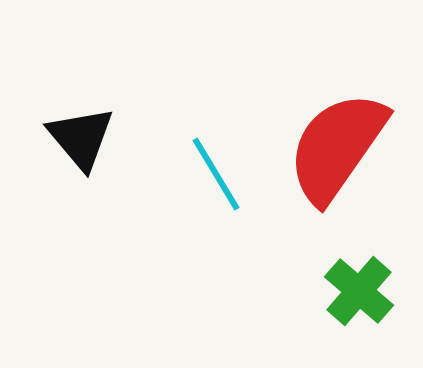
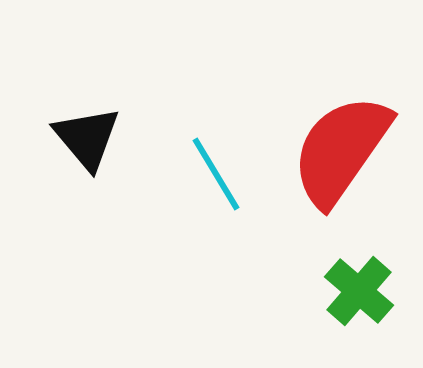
black triangle: moved 6 px right
red semicircle: moved 4 px right, 3 px down
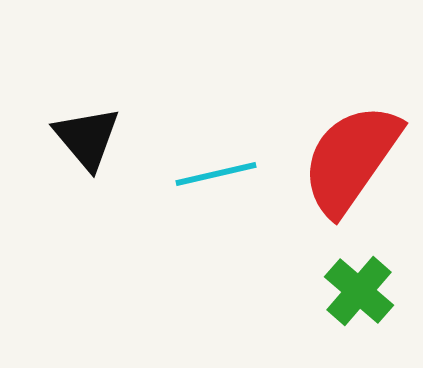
red semicircle: moved 10 px right, 9 px down
cyan line: rotated 72 degrees counterclockwise
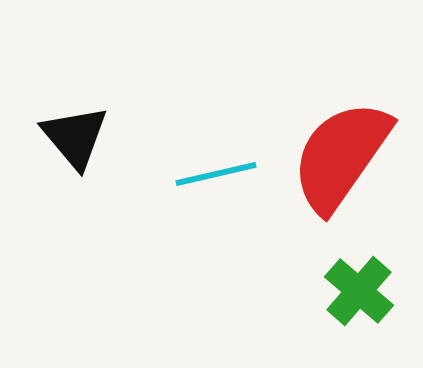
black triangle: moved 12 px left, 1 px up
red semicircle: moved 10 px left, 3 px up
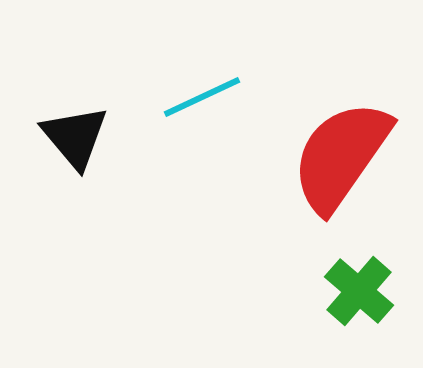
cyan line: moved 14 px left, 77 px up; rotated 12 degrees counterclockwise
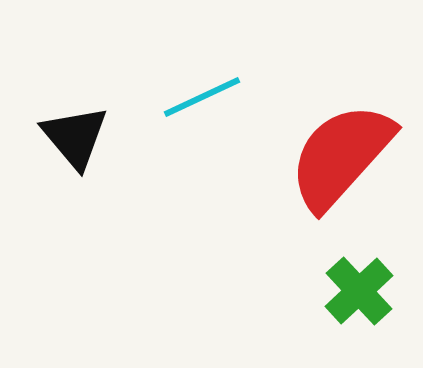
red semicircle: rotated 7 degrees clockwise
green cross: rotated 6 degrees clockwise
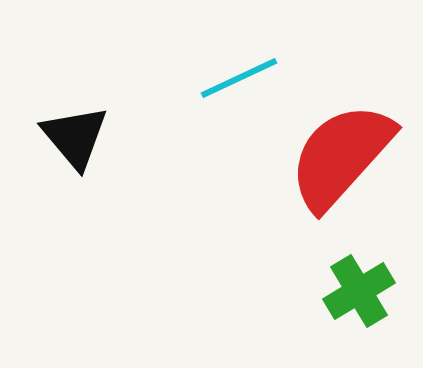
cyan line: moved 37 px right, 19 px up
green cross: rotated 12 degrees clockwise
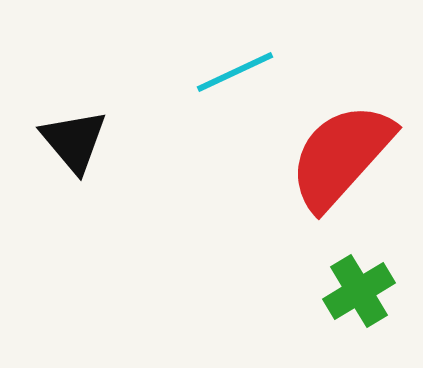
cyan line: moved 4 px left, 6 px up
black triangle: moved 1 px left, 4 px down
